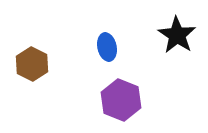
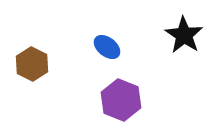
black star: moved 7 px right
blue ellipse: rotated 40 degrees counterclockwise
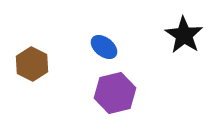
blue ellipse: moved 3 px left
purple hexagon: moved 6 px left, 7 px up; rotated 24 degrees clockwise
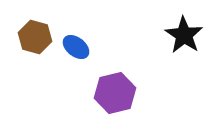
blue ellipse: moved 28 px left
brown hexagon: moved 3 px right, 27 px up; rotated 12 degrees counterclockwise
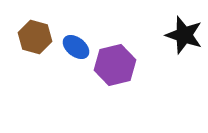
black star: rotated 15 degrees counterclockwise
purple hexagon: moved 28 px up
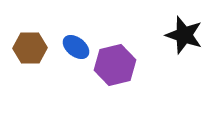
brown hexagon: moved 5 px left, 11 px down; rotated 16 degrees counterclockwise
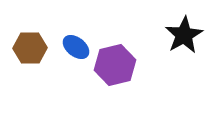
black star: rotated 24 degrees clockwise
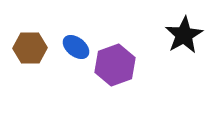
purple hexagon: rotated 6 degrees counterclockwise
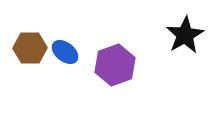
black star: moved 1 px right
blue ellipse: moved 11 px left, 5 px down
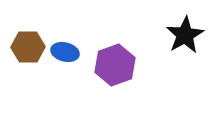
brown hexagon: moved 2 px left, 1 px up
blue ellipse: rotated 24 degrees counterclockwise
